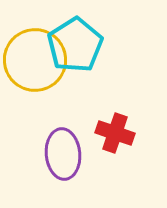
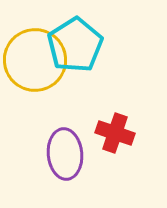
purple ellipse: moved 2 px right
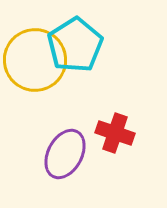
purple ellipse: rotated 33 degrees clockwise
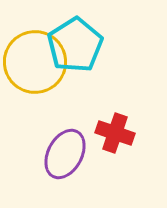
yellow circle: moved 2 px down
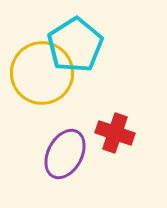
yellow circle: moved 7 px right, 11 px down
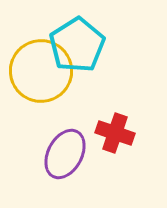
cyan pentagon: moved 2 px right
yellow circle: moved 1 px left, 2 px up
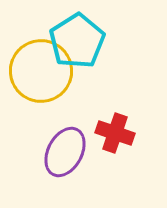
cyan pentagon: moved 4 px up
purple ellipse: moved 2 px up
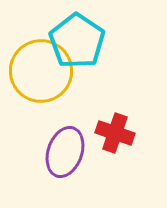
cyan pentagon: rotated 6 degrees counterclockwise
purple ellipse: rotated 9 degrees counterclockwise
